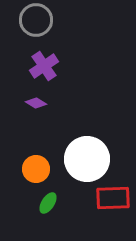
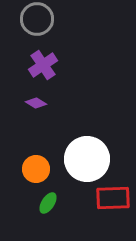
gray circle: moved 1 px right, 1 px up
purple cross: moved 1 px left, 1 px up
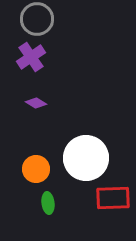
purple cross: moved 12 px left, 8 px up
white circle: moved 1 px left, 1 px up
green ellipse: rotated 40 degrees counterclockwise
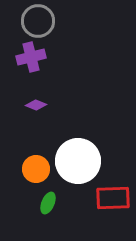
gray circle: moved 1 px right, 2 px down
purple cross: rotated 20 degrees clockwise
purple diamond: moved 2 px down; rotated 10 degrees counterclockwise
white circle: moved 8 px left, 3 px down
green ellipse: rotated 30 degrees clockwise
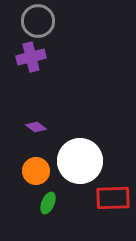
purple diamond: moved 22 px down; rotated 15 degrees clockwise
white circle: moved 2 px right
orange circle: moved 2 px down
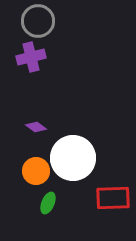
white circle: moved 7 px left, 3 px up
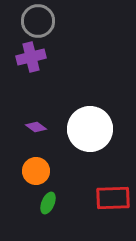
white circle: moved 17 px right, 29 px up
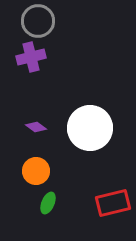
white circle: moved 1 px up
red rectangle: moved 5 px down; rotated 12 degrees counterclockwise
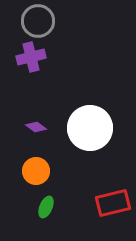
green ellipse: moved 2 px left, 4 px down
